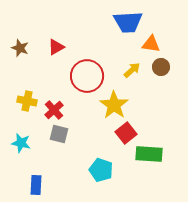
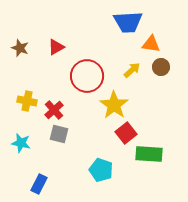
blue rectangle: moved 3 px right, 1 px up; rotated 24 degrees clockwise
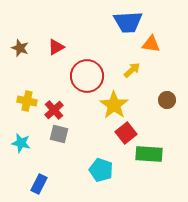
brown circle: moved 6 px right, 33 px down
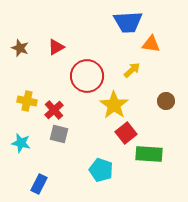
brown circle: moved 1 px left, 1 px down
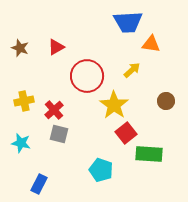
yellow cross: moved 3 px left; rotated 24 degrees counterclockwise
